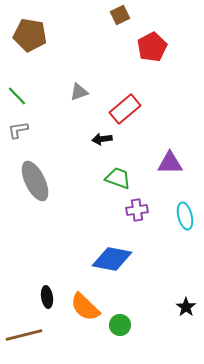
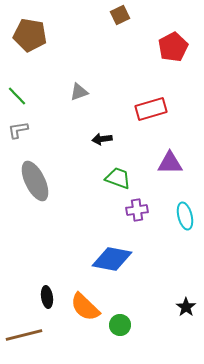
red pentagon: moved 21 px right
red rectangle: moved 26 px right; rotated 24 degrees clockwise
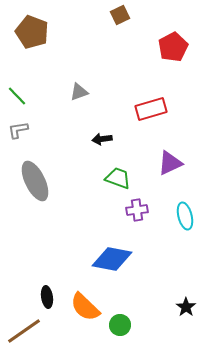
brown pentagon: moved 2 px right, 3 px up; rotated 12 degrees clockwise
purple triangle: rotated 24 degrees counterclockwise
brown line: moved 4 px up; rotated 21 degrees counterclockwise
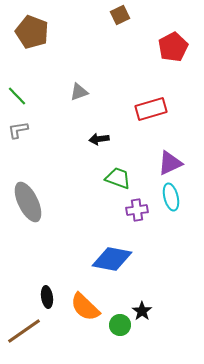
black arrow: moved 3 px left
gray ellipse: moved 7 px left, 21 px down
cyan ellipse: moved 14 px left, 19 px up
black star: moved 44 px left, 4 px down
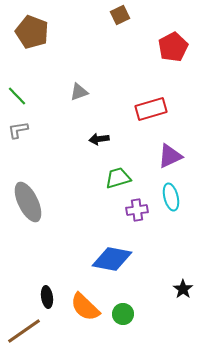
purple triangle: moved 7 px up
green trapezoid: rotated 36 degrees counterclockwise
black star: moved 41 px right, 22 px up
green circle: moved 3 px right, 11 px up
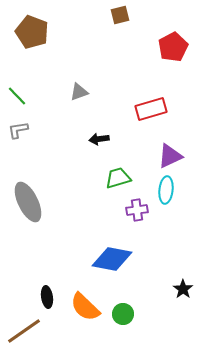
brown square: rotated 12 degrees clockwise
cyan ellipse: moved 5 px left, 7 px up; rotated 20 degrees clockwise
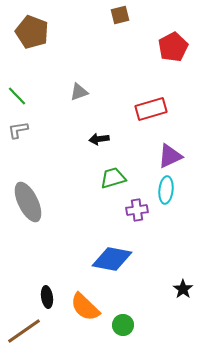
green trapezoid: moved 5 px left
green circle: moved 11 px down
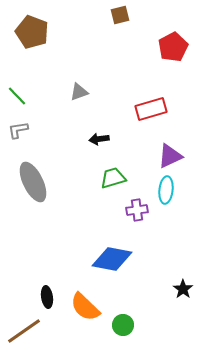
gray ellipse: moved 5 px right, 20 px up
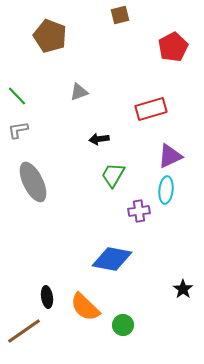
brown pentagon: moved 18 px right, 4 px down
green trapezoid: moved 3 px up; rotated 44 degrees counterclockwise
purple cross: moved 2 px right, 1 px down
